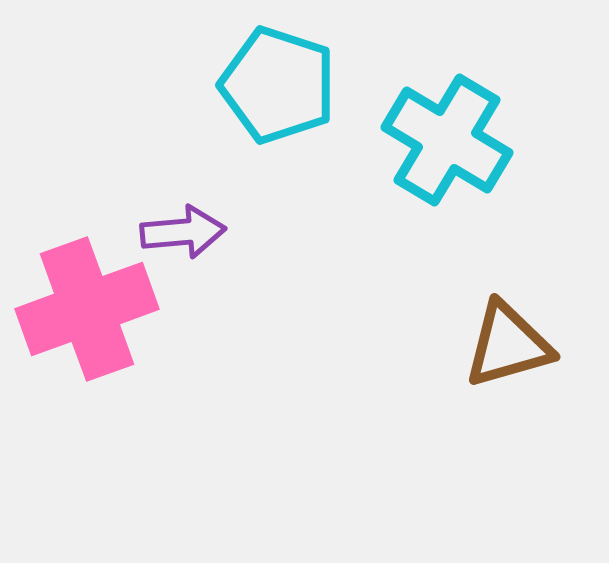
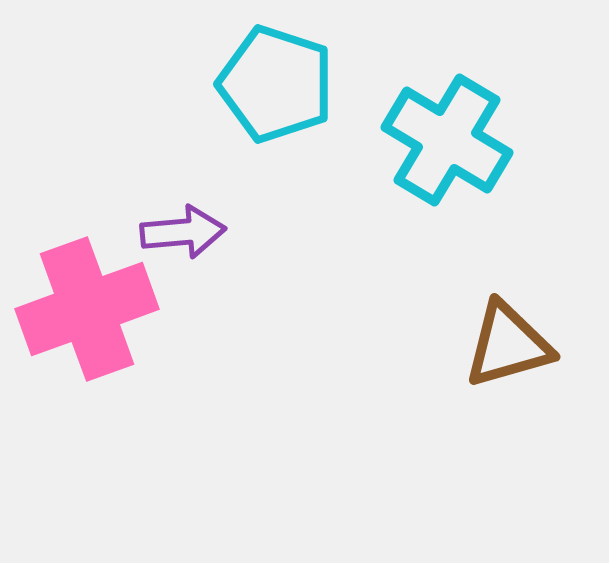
cyan pentagon: moved 2 px left, 1 px up
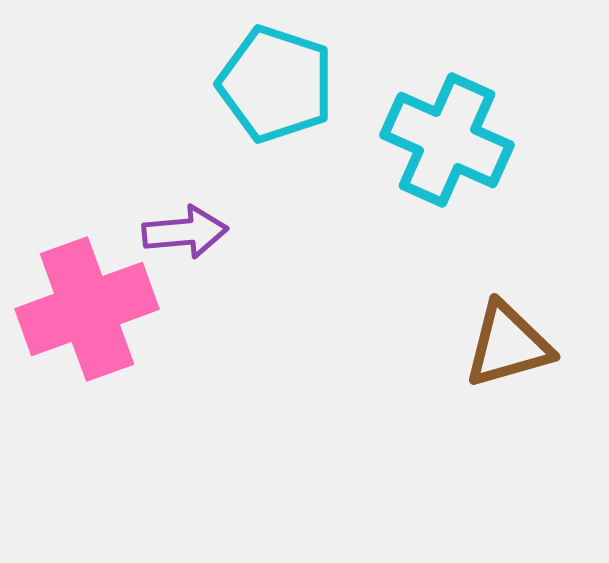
cyan cross: rotated 7 degrees counterclockwise
purple arrow: moved 2 px right
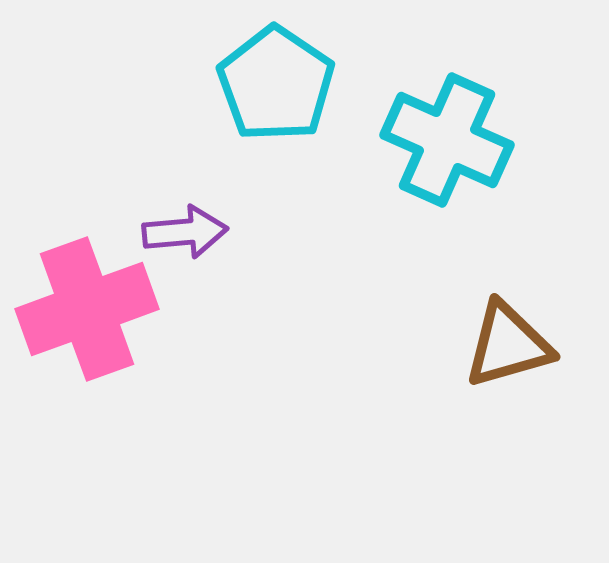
cyan pentagon: rotated 16 degrees clockwise
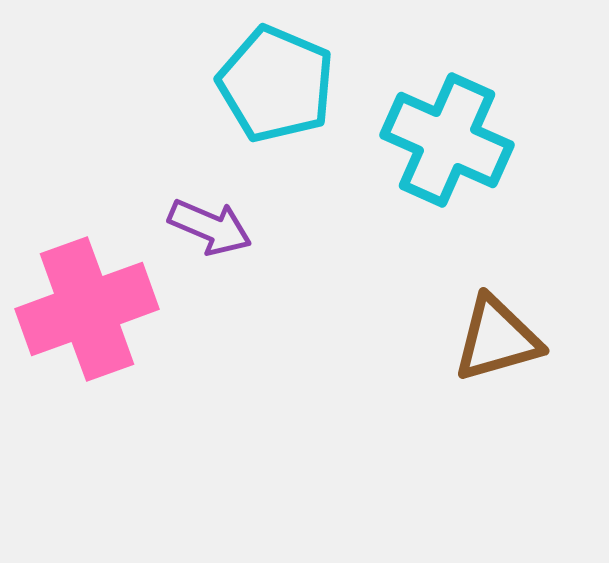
cyan pentagon: rotated 11 degrees counterclockwise
purple arrow: moved 25 px right, 5 px up; rotated 28 degrees clockwise
brown triangle: moved 11 px left, 6 px up
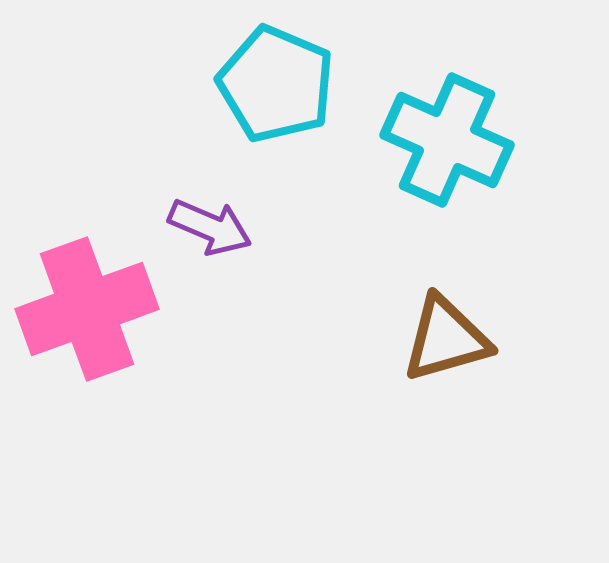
brown triangle: moved 51 px left
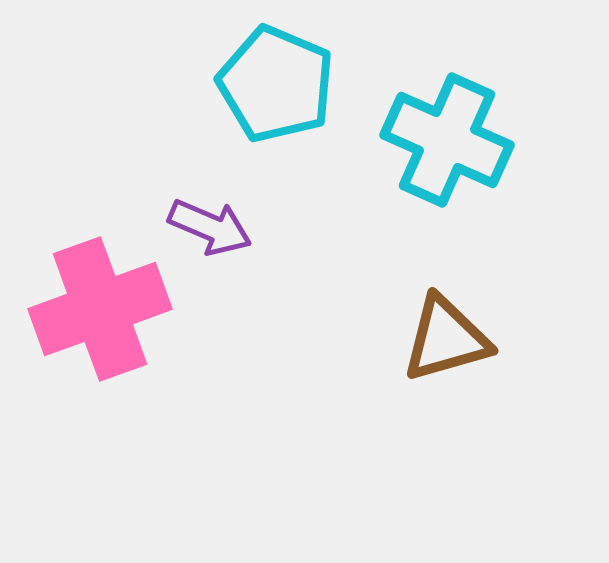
pink cross: moved 13 px right
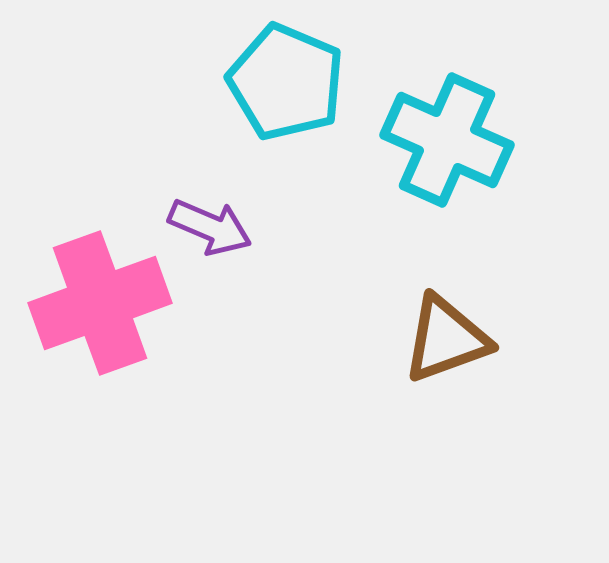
cyan pentagon: moved 10 px right, 2 px up
pink cross: moved 6 px up
brown triangle: rotated 4 degrees counterclockwise
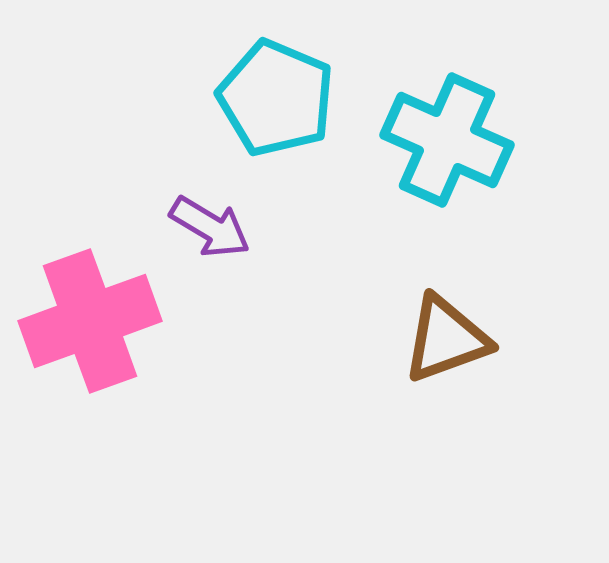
cyan pentagon: moved 10 px left, 16 px down
purple arrow: rotated 8 degrees clockwise
pink cross: moved 10 px left, 18 px down
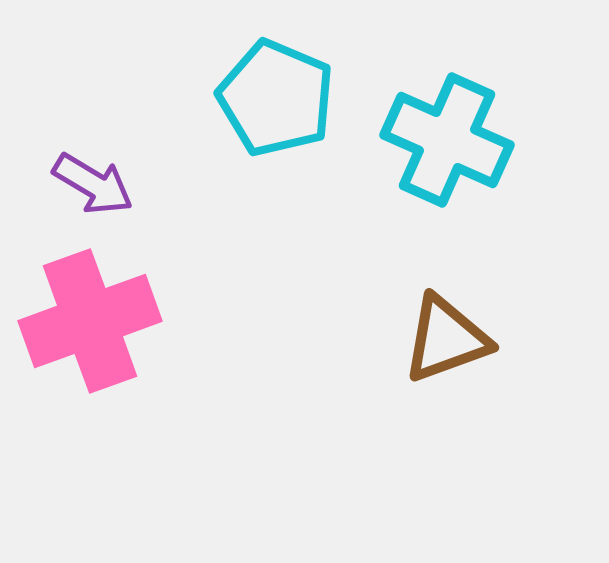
purple arrow: moved 117 px left, 43 px up
